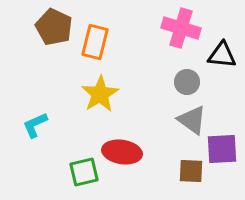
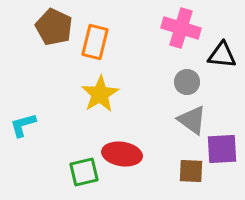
cyan L-shape: moved 12 px left; rotated 8 degrees clockwise
red ellipse: moved 2 px down
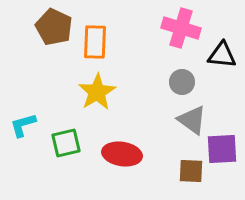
orange rectangle: rotated 12 degrees counterclockwise
gray circle: moved 5 px left
yellow star: moved 3 px left, 2 px up
green square: moved 18 px left, 29 px up
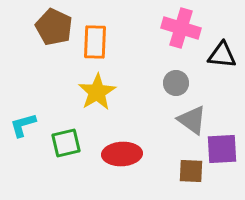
gray circle: moved 6 px left, 1 px down
red ellipse: rotated 12 degrees counterclockwise
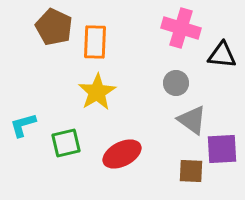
red ellipse: rotated 24 degrees counterclockwise
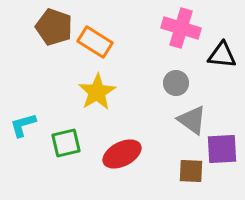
brown pentagon: rotated 6 degrees counterclockwise
orange rectangle: rotated 60 degrees counterclockwise
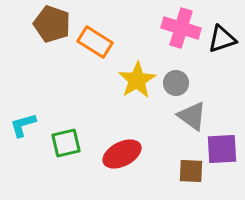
brown pentagon: moved 2 px left, 3 px up
black triangle: moved 16 px up; rotated 24 degrees counterclockwise
yellow star: moved 40 px right, 12 px up
gray triangle: moved 4 px up
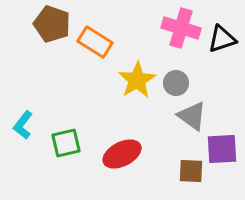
cyan L-shape: rotated 36 degrees counterclockwise
